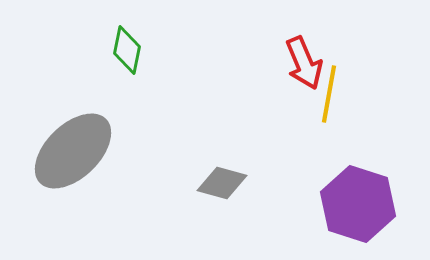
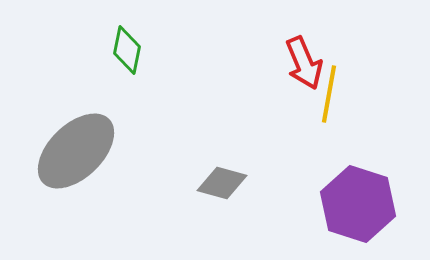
gray ellipse: moved 3 px right
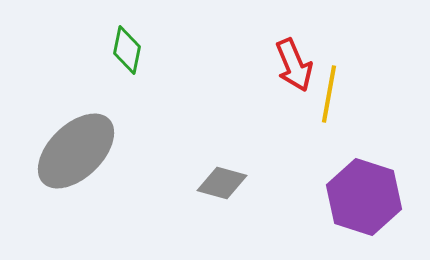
red arrow: moved 10 px left, 2 px down
purple hexagon: moved 6 px right, 7 px up
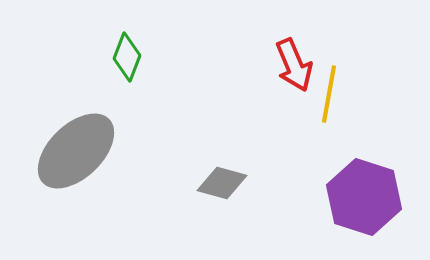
green diamond: moved 7 px down; rotated 9 degrees clockwise
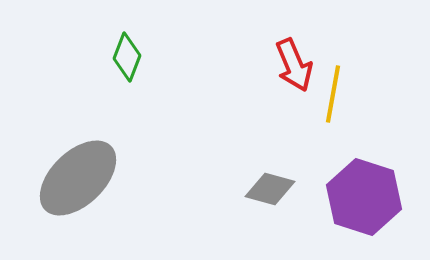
yellow line: moved 4 px right
gray ellipse: moved 2 px right, 27 px down
gray diamond: moved 48 px right, 6 px down
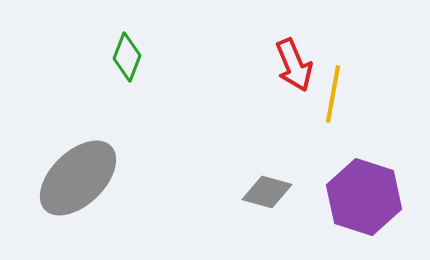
gray diamond: moved 3 px left, 3 px down
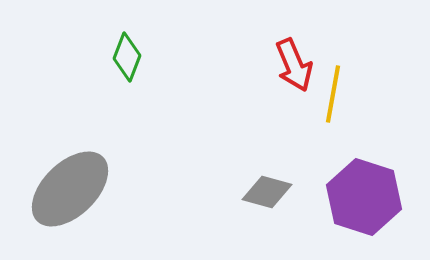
gray ellipse: moved 8 px left, 11 px down
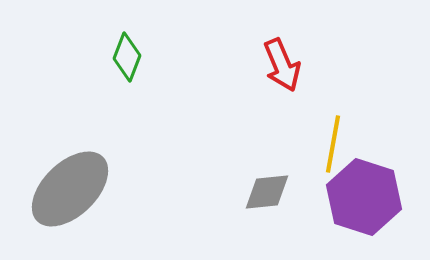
red arrow: moved 12 px left
yellow line: moved 50 px down
gray diamond: rotated 21 degrees counterclockwise
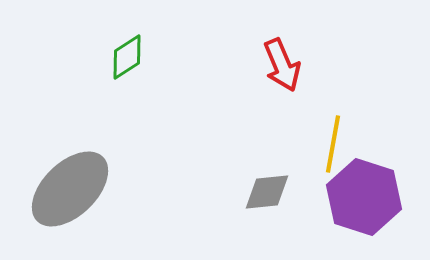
green diamond: rotated 36 degrees clockwise
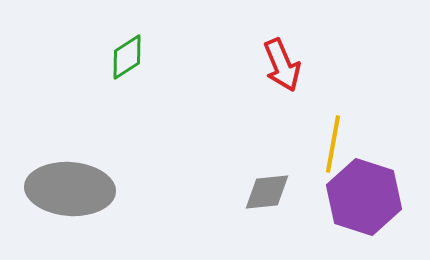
gray ellipse: rotated 48 degrees clockwise
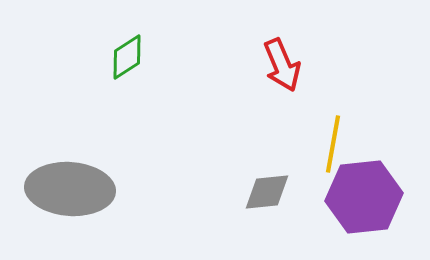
purple hexagon: rotated 24 degrees counterclockwise
